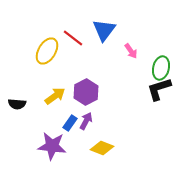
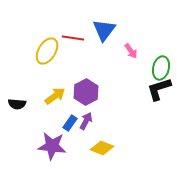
red line: rotated 30 degrees counterclockwise
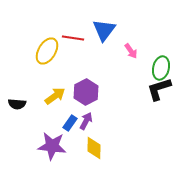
yellow diamond: moved 8 px left; rotated 70 degrees clockwise
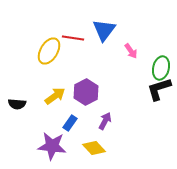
yellow ellipse: moved 2 px right
purple arrow: moved 19 px right
yellow diamond: rotated 45 degrees counterclockwise
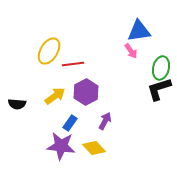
blue triangle: moved 35 px right, 1 px down; rotated 45 degrees clockwise
red line: moved 26 px down; rotated 15 degrees counterclockwise
purple star: moved 9 px right
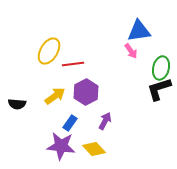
yellow diamond: moved 1 px down
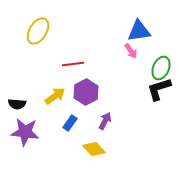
yellow ellipse: moved 11 px left, 20 px up
green ellipse: rotated 10 degrees clockwise
purple star: moved 36 px left, 14 px up
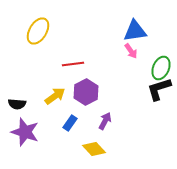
blue triangle: moved 4 px left
purple star: rotated 12 degrees clockwise
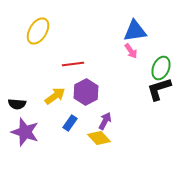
yellow diamond: moved 5 px right, 11 px up
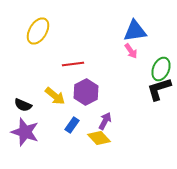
green ellipse: moved 1 px down
yellow arrow: rotated 75 degrees clockwise
black semicircle: moved 6 px right, 1 px down; rotated 18 degrees clockwise
blue rectangle: moved 2 px right, 2 px down
